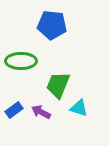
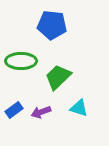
green trapezoid: moved 8 px up; rotated 24 degrees clockwise
purple arrow: rotated 48 degrees counterclockwise
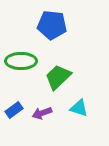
purple arrow: moved 1 px right, 1 px down
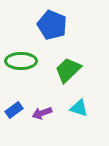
blue pentagon: rotated 16 degrees clockwise
green trapezoid: moved 10 px right, 7 px up
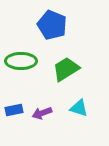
green trapezoid: moved 2 px left, 1 px up; rotated 12 degrees clockwise
blue rectangle: rotated 24 degrees clockwise
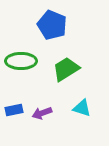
cyan triangle: moved 3 px right
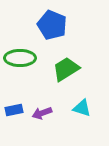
green ellipse: moved 1 px left, 3 px up
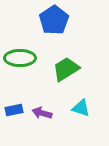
blue pentagon: moved 2 px right, 5 px up; rotated 16 degrees clockwise
cyan triangle: moved 1 px left
purple arrow: rotated 36 degrees clockwise
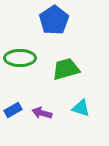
green trapezoid: rotated 16 degrees clockwise
blue rectangle: moved 1 px left; rotated 18 degrees counterclockwise
